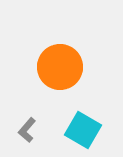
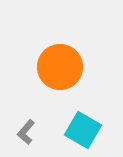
gray L-shape: moved 1 px left, 2 px down
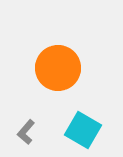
orange circle: moved 2 px left, 1 px down
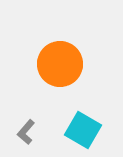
orange circle: moved 2 px right, 4 px up
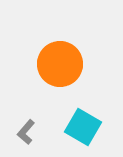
cyan square: moved 3 px up
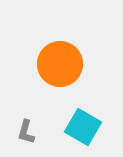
gray L-shape: rotated 25 degrees counterclockwise
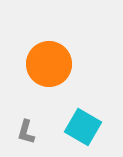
orange circle: moved 11 px left
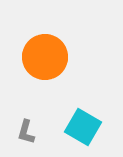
orange circle: moved 4 px left, 7 px up
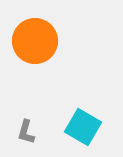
orange circle: moved 10 px left, 16 px up
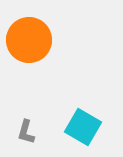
orange circle: moved 6 px left, 1 px up
